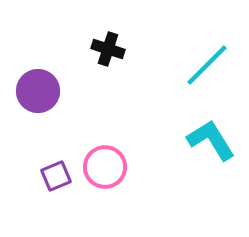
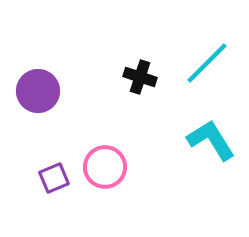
black cross: moved 32 px right, 28 px down
cyan line: moved 2 px up
purple square: moved 2 px left, 2 px down
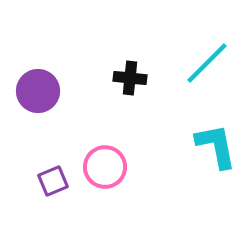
black cross: moved 10 px left, 1 px down; rotated 12 degrees counterclockwise
cyan L-shape: moved 5 px right, 6 px down; rotated 21 degrees clockwise
purple square: moved 1 px left, 3 px down
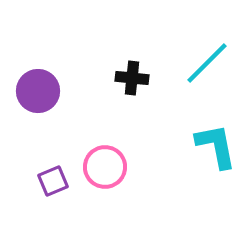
black cross: moved 2 px right
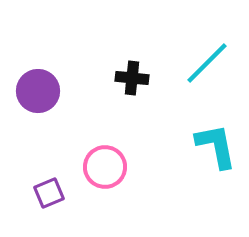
purple square: moved 4 px left, 12 px down
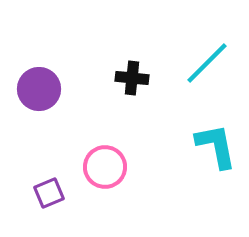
purple circle: moved 1 px right, 2 px up
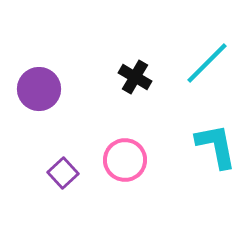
black cross: moved 3 px right, 1 px up; rotated 24 degrees clockwise
pink circle: moved 20 px right, 7 px up
purple square: moved 14 px right, 20 px up; rotated 20 degrees counterclockwise
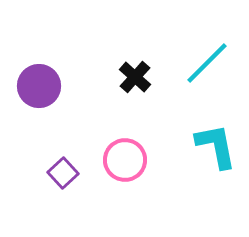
black cross: rotated 12 degrees clockwise
purple circle: moved 3 px up
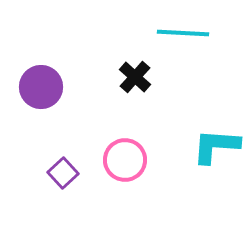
cyan line: moved 24 px left, 30 px up; rotated 48 degrees clockwise
purple circle: moved 2 px right, 1 px down
cyan L-shape: rotated 75 degrees counterclockwise
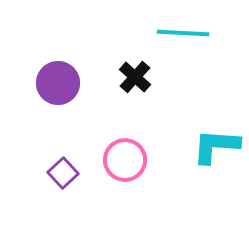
purple circle: moved 17 px right, 4 px up
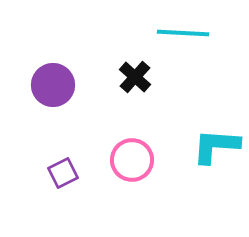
purple circle: moved 5 px left, 2 px down
pink circle: moved 7 px right
purple square: rotated 16 degrees clockwise
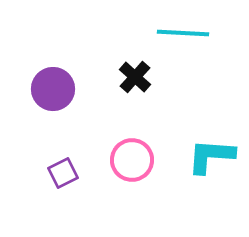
purple circle: moved 4 px down
cyan L-shape: moved 5 px left, 10 px down
